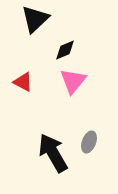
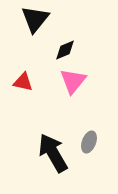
black triangle: rotated 8 degrees counterclockwise
red triangle: rotated 15 degrees counterclockwise
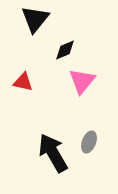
pink triangle: moved 9 px right
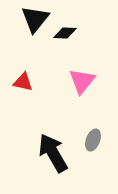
black diamond: moved 17 px up; rotated 25 degrees clockwise
gray ellipse: moved 4 px right, 2 px up
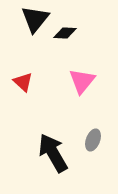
red triangle: rotated 30 degrees clockwise
